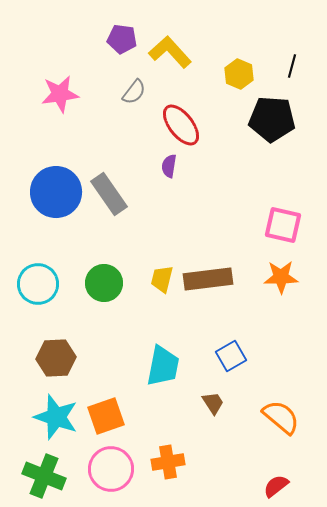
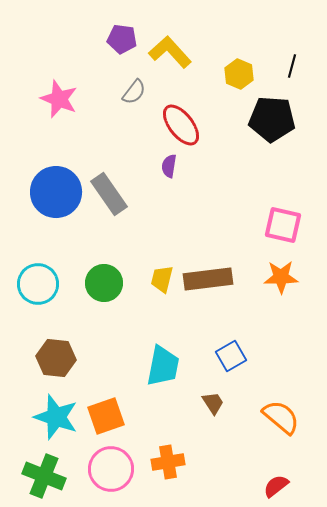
pink star: moved 1 px left, 5 px down; rotated 30 degrees clockwise
brown hexagon: rotated 9 degrees clockwise
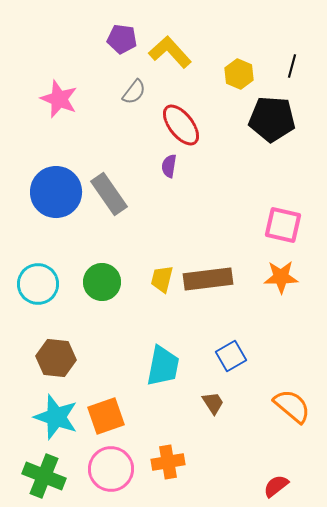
green circle: moved 2 px left, 1 px up
orange semicircle: moved 11 px right, 11 px up
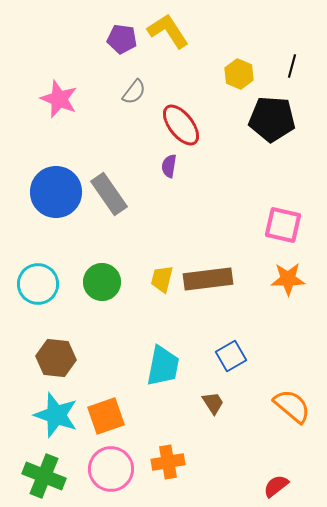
yellow L-shape: moved 2 px left, 21 px up; rotated 9 degrees clockwise
orange star: moved 7 px right, 2 px down
cyan star: moved 2 px up
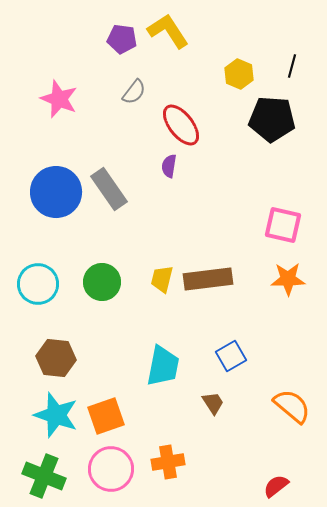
gray rectangle: moved 5 px up
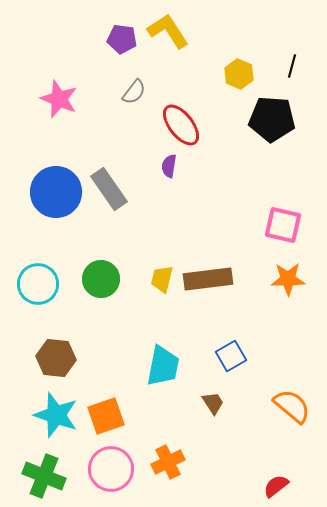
green circle: moved 1 px left, 3 px up
orange cross: rotated 16 degrees counterclockwise
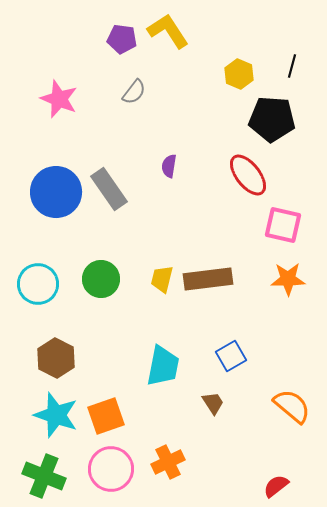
red ellipse: moved 67 px right, 50 px down
brown hexagon: rotated 21 degrees clockwise
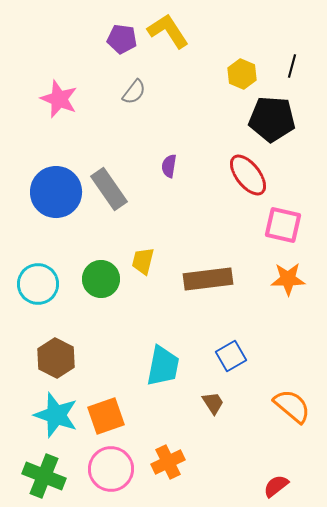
yellow hexagon: moved 3 px right
yellow trapezoid: moved 19 px left, 18 px up
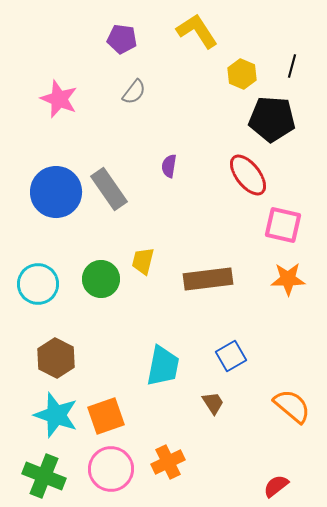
yellow L-shape: moved 29 px right
